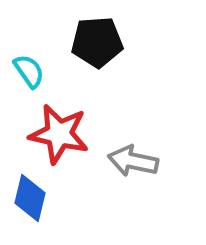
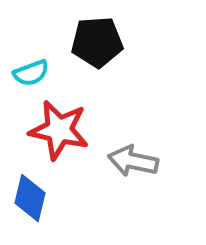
cyan semicircle: moved 2 px right, 2 px down; rotated 105 degrees clockwise
red star: moved 4 px up
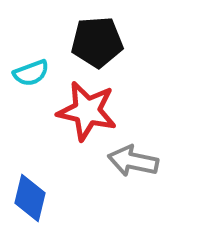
red star: moved 28 px right, 19 px up
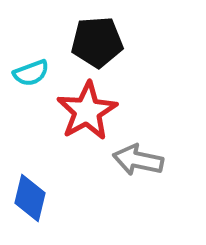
red star: rotated 30 degrees clockwise
gray arrow: moved 5 px right, 1 px up
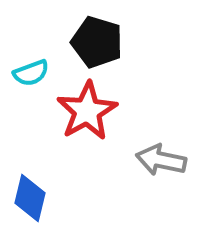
black pentagon: rotated 21 degrees clockwise
gray arrow: moved 23 px right
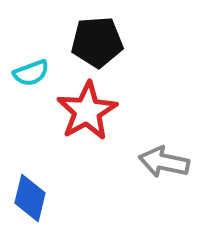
black pentagon: rotated 21 degrees counterclockwise
gray arrow: moved 3 px right, 2 px down
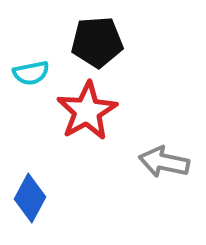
cyan semicircle: rotated 9 degrees clockwise
blue diamond: rotated 15 degrees clockwise
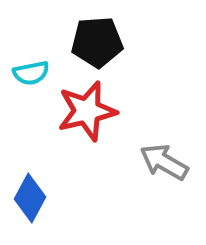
red star: rotated 16 degrees clockwise
gray arrow: rotated 18 degrees clockwise
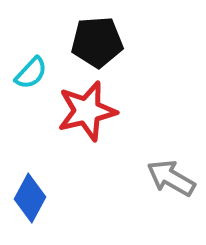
cyan semicircle: rotated 36 degrees counterclockwise
gray arrow: moved 7 px right, 16 px down
